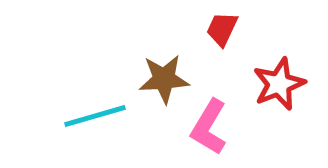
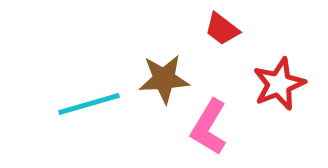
red trapezoid: rotated 78 degrees counterclockwise
cyan line: moved 6 px left, 12 px up
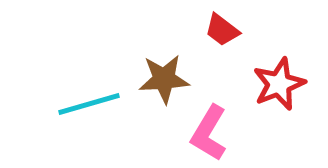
red trapezoid: moved 1 px down
pink L-shape: moved 6 px down
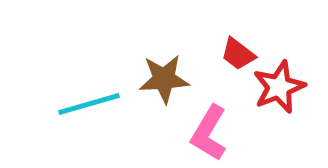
red trapezoid: moved 16 px right, 24 px down
red star: moved 3 px down
